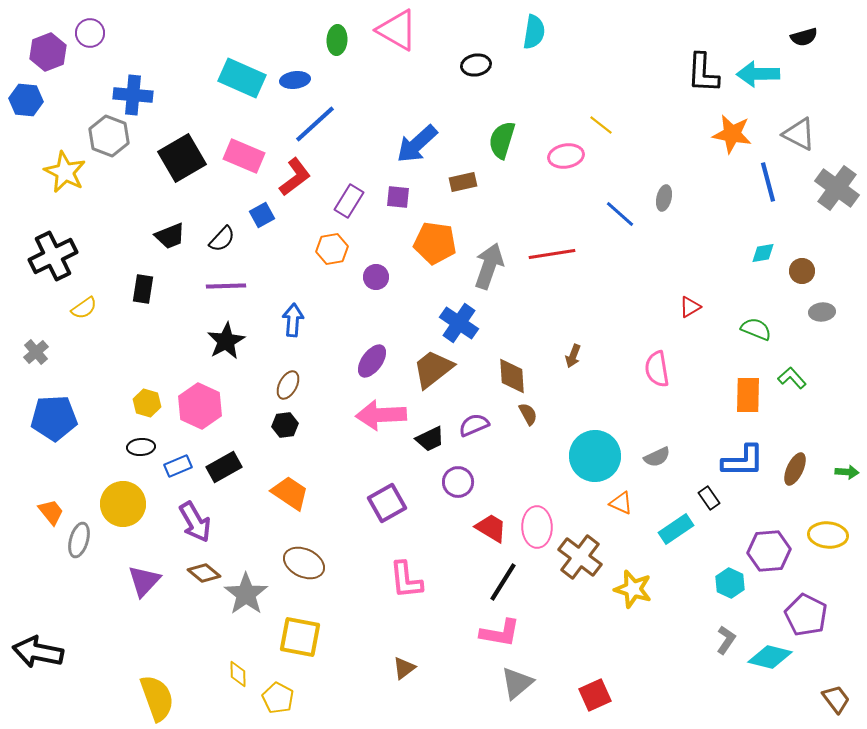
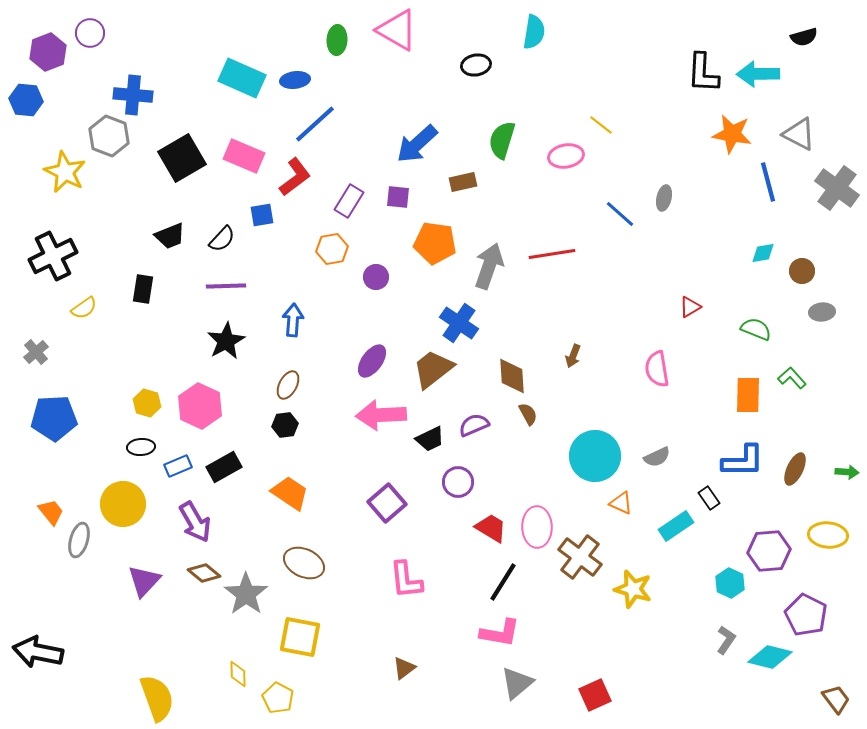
blue square at (262, 215): rotated 20 degrees clockwise
purple square at (387, 503): rotated 12 degrees counterclockwise
cyan rectangle at (676, 529): moved 3 px up
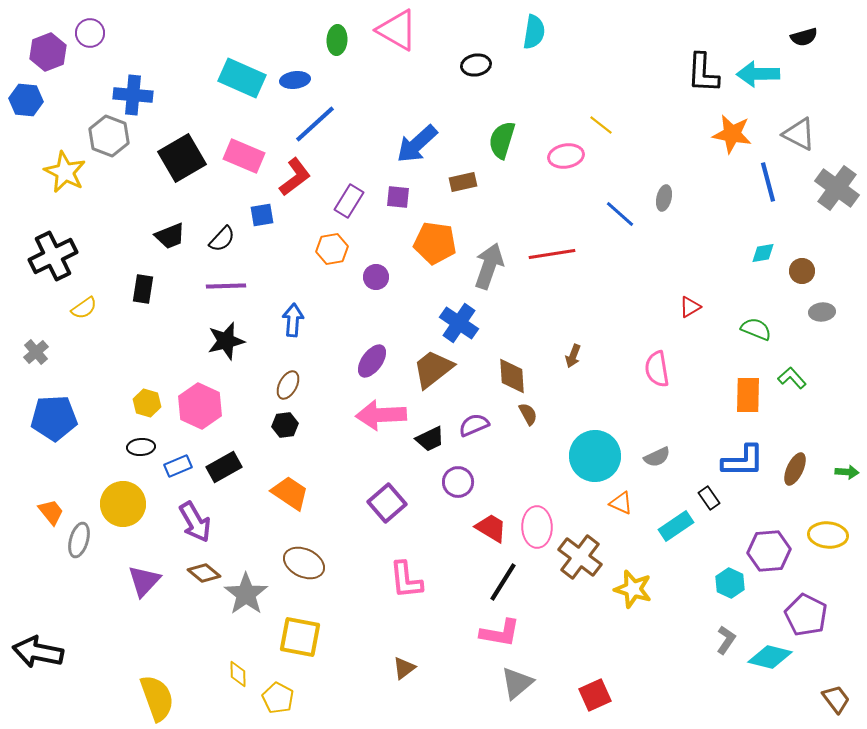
black star at (226, 341): rotated 15 degrees clockwise
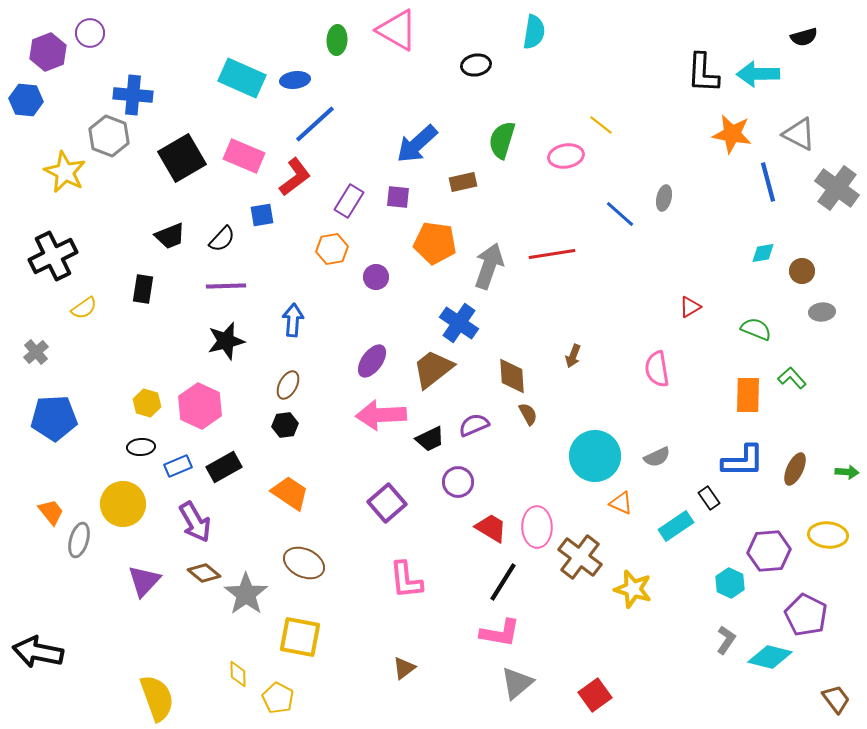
red square at (595, 695): rotated 12 degrees counterclockwise
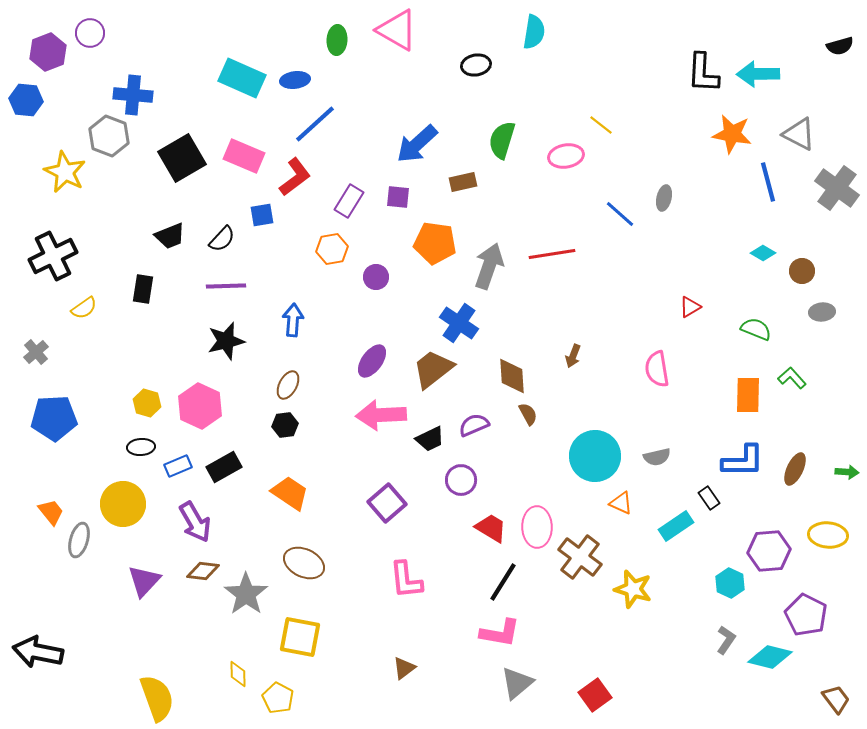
black semicircle at (804, 37): moved 36 px right, 9 px down
cyan diamond at (763, 253): rotated 40 degrees clockwise
gray semicircle at (657, 457): rotated 12 degrees clockwise
purple circle at (458, 482): moved 3 px right, 2 px up
brown diamond at (204, 573): moved 1 px left, 2 px up; rotated 32 degrees counterclockwise
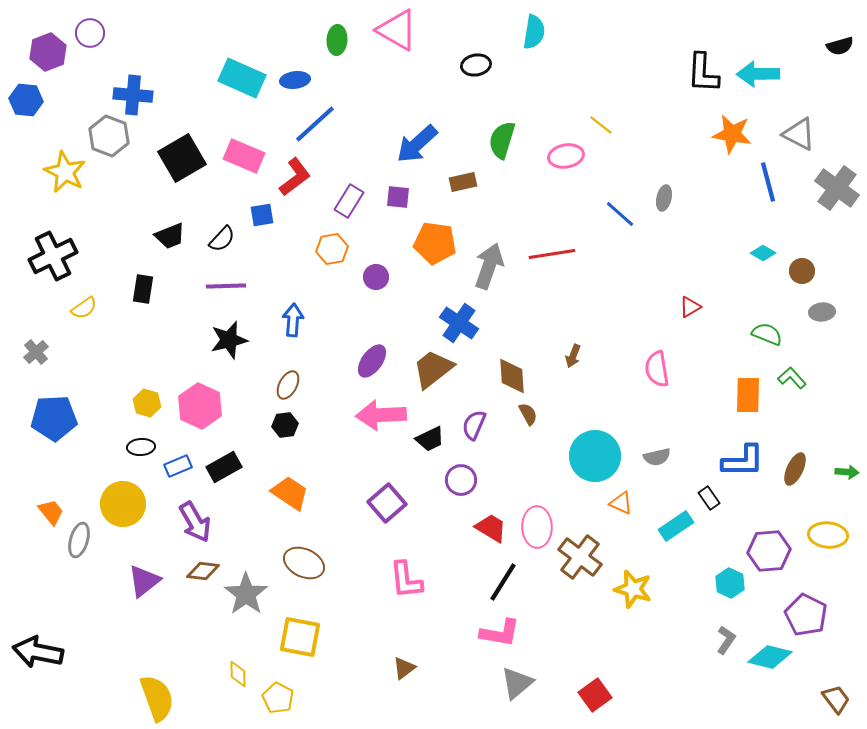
green semicircle at (756, 329): moved 11 px right, 5 px down
black star at (226, 341): moved 3 px right, 1 px up
purple semicircle at (474, 425): rotated 44 degrees counterclockwise
purple triangle at (144, 581): rotated 9 degrees clockwise
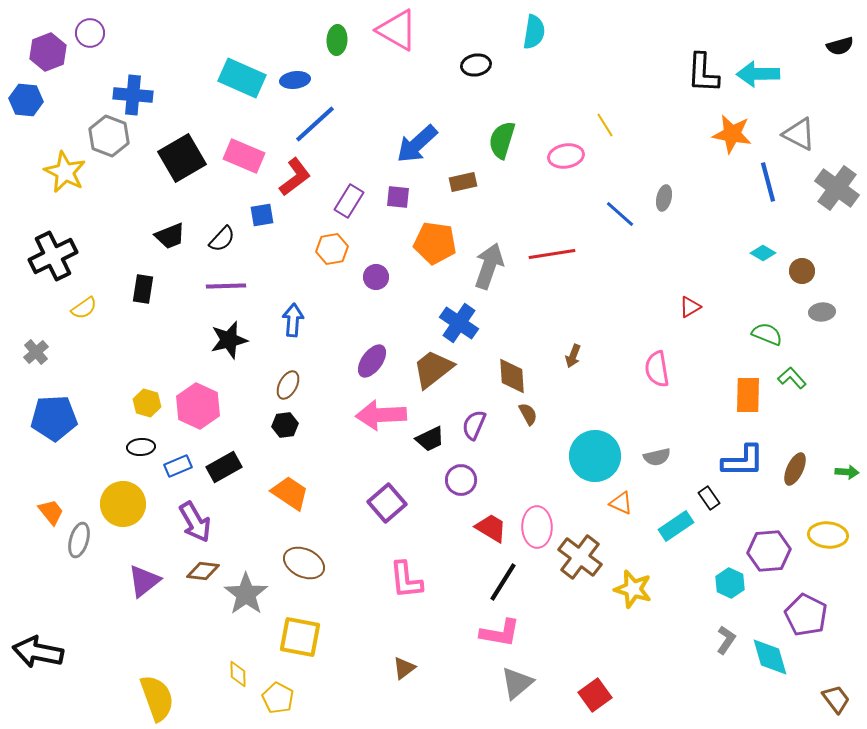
yellow line at (601, 125): moved 4 px right; rotated 20 degrees clockwise
pink hexagon at (200, 406): moved 2 px left
cyan diamond at (770, 657): rotated 60 degrees clockwise
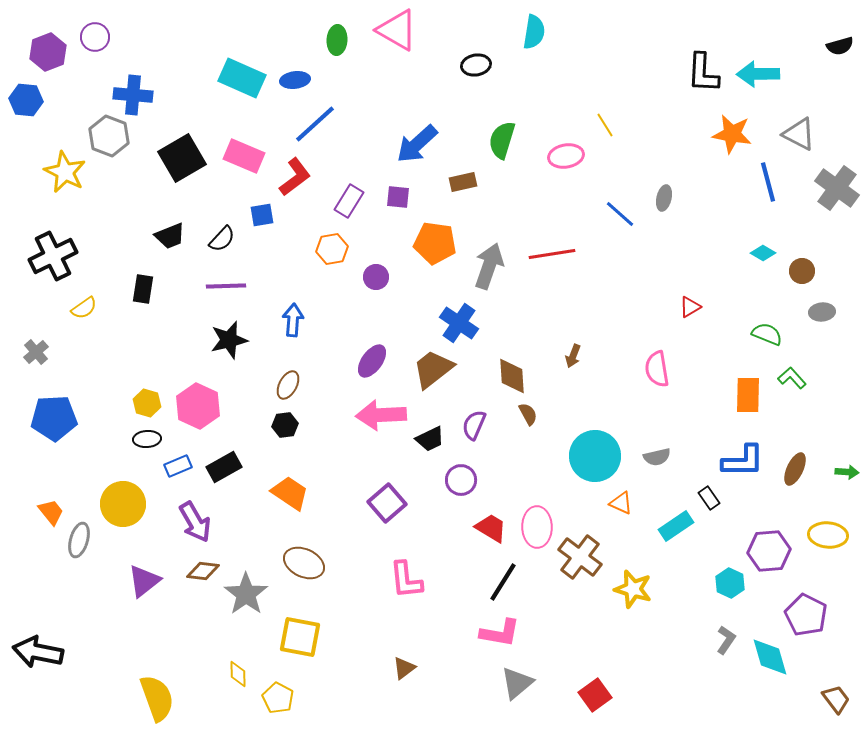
purple circle at (90, 33): moved 5 px right, 4 px down
black ellipse at (141, 447): moved 6 px right, 8 px up
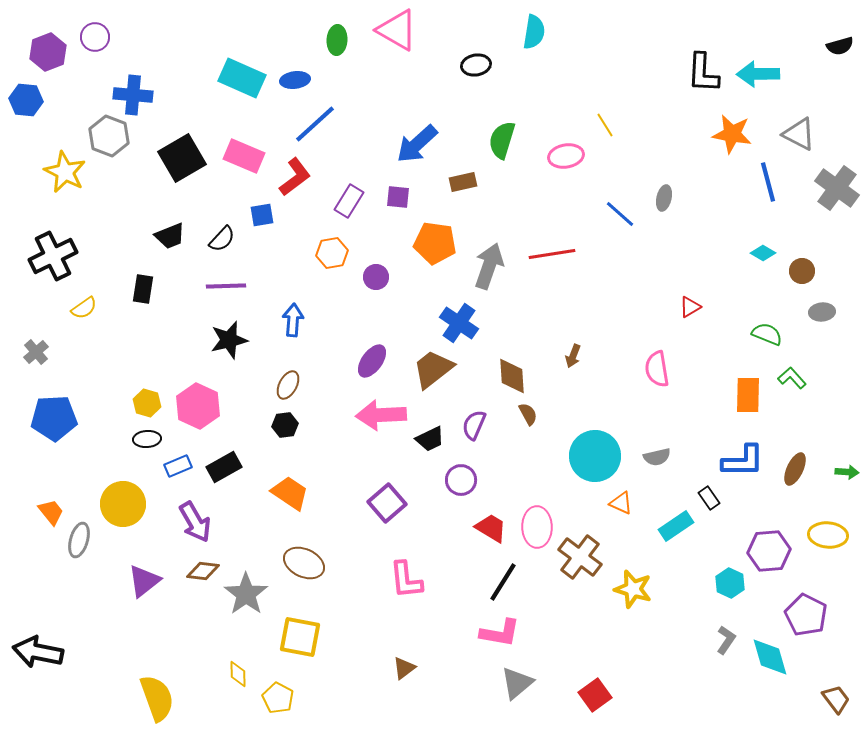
orange hexagon at (332, 249): moved 4 px down
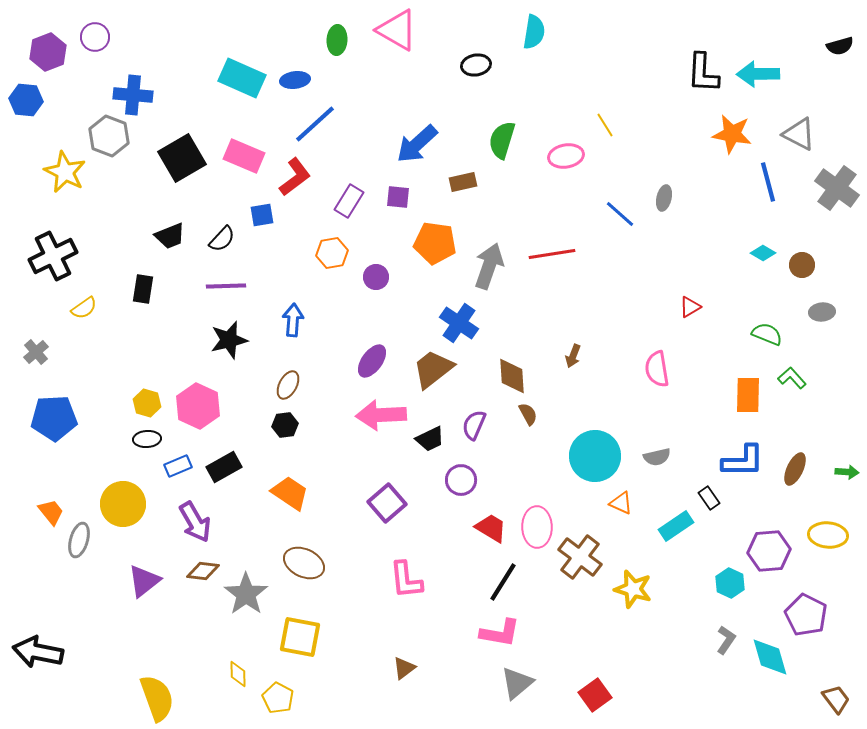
brown circle at (802, 271): moved 6 px up
